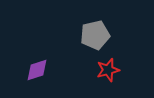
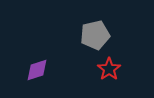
red star: moved 1 px right, 1 px up; rotated 20 degrees counterclockwise
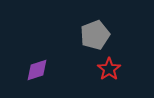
gray pentagon: rotated 8 degrees counterclockwise
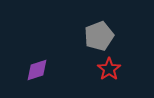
gray pentagon: moved 4 px right, 1 px down
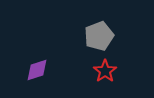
red star: moved 4 px left, 2 px down
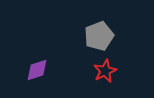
red star: rotated 10 degrees clockwise
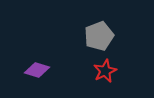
purple diamond: rotated 35 degrees clockwise
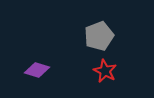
red star: rotated 20 degrees counterclockwise
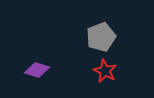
gray pentagon: moved 2 px right, 1 px down
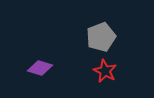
purple diamond: moved 3 px right, 2 px up
